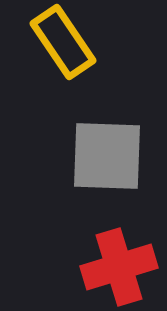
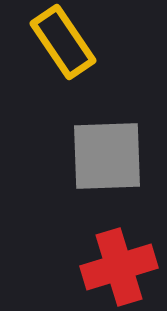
gray square: rotated 4 degrees counterclockwise
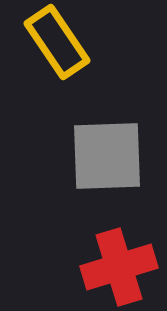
yellow rectangle: moved 6 px left
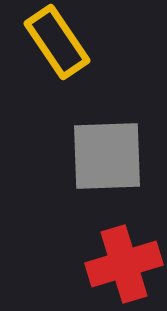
red cross: moved 5 px right, 3 px up
